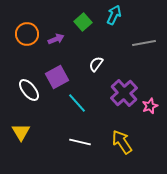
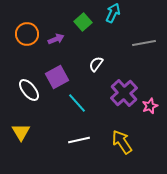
cyan arrow: moved 1 px left, 2 px up
white line: moved 1 px left, 2 px up; rotated 25 degrees counterclockwise
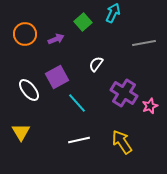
orange circle: moved 2 px left
purple cross: rotated 16 degrees counterclockwise
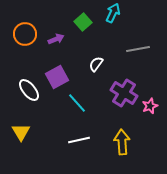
gray line: moved 6 px left, 6 px down
yellow arrow: rotated 30 degrees clockwise
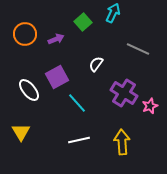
gray line: rotated 35 degrees clockwise
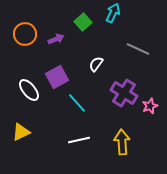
yellow triangle: rotated 36 degrees clockwise
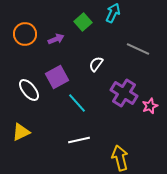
yellow arrow: moved 2 px left, 16 px down; rotated 10 degrees counterclockwise
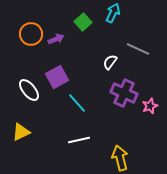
orange circle: moved 6 px right
white semicircle: moved 14 px right, 2 px up
purple cross: rotated 8 degrees counterclockwise
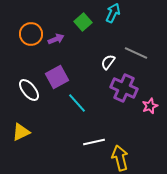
gray line: moved 2 px left, 4 px down
white semicircle: moved 2 px left
purple cross: moved 5 px up
white line: moved 15 px right, 2 px down
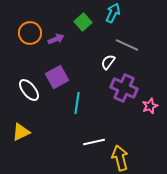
orange circle: moved 1 px left, 1 px up
gray line: moved 9 px left, 8 px up
cyan line: rotated 50 degrees clockwise
